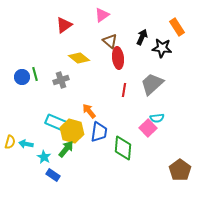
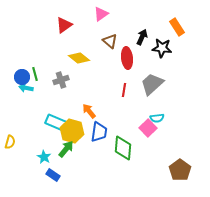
pink triangle: moved 1 px left, 1 px up
red ellipse: moved 9 px right
cyan arrow: moved 56 px up
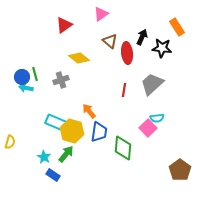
red ellipse: moved 5 px up
green arrow: moved 5 px down
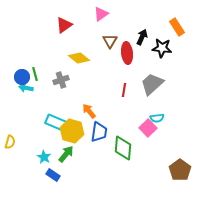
brown triangle: rotated 21 degrees clockwise
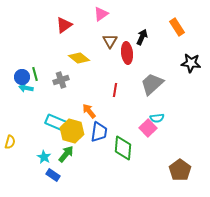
black star: moved 29 px right, 15 px down
red line: moved 9 px left
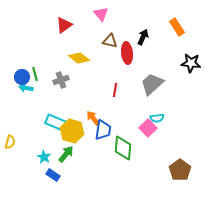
pink triangle: rotated 35 degrees counterclockwise
black arrow: moved 1 px right
brown triangle: rotated 49 degrees counterclockwise
orange arrow: moved 4 px right, 7 px down
blue trapezoid: moved 4 px right, 2 px up
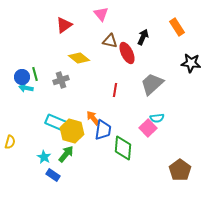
red ellipse: rotated 20 degrees counterclockwise
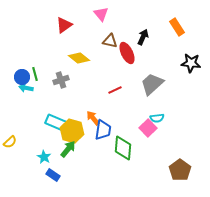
red line: rotated 56 degrees clockwise
yellow semicircle: rotated 32 degrees clockwise
green arrow: moved 2 px right, 5 px up
